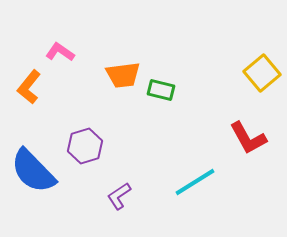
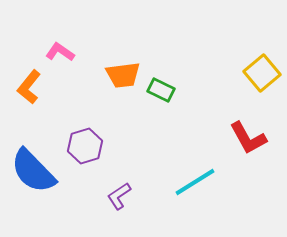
green rectangle: rotated 12 degrees clockwise
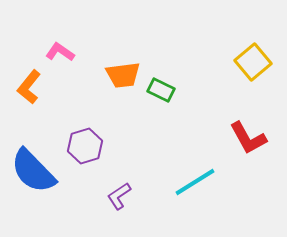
yellow square: moved 9 px left, 11 px up
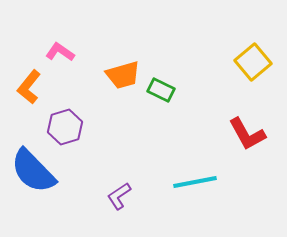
orange trapezoid: rotated 9 degrees counterclockwise
red L-shape: moved 1 px left, 4 px up
purple hexagon: moved 20 px left, 19 px up
cyan line: rotated 21 degrees clockwise
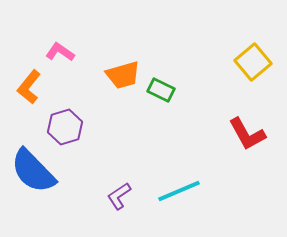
cyan line: moved 16 px left, 9 px down; rotated 12 degrees counterclockwise
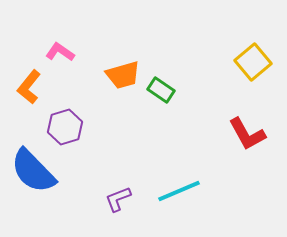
green rectangle: rotated 8 degrees clockwise
purple L-shape: moved 1 px left, 3 px down; rotated 12 degrees clockwise
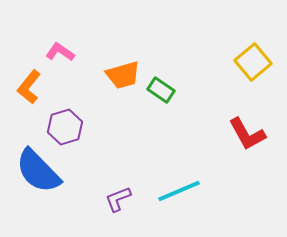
blue semicircle: moved 5 px right
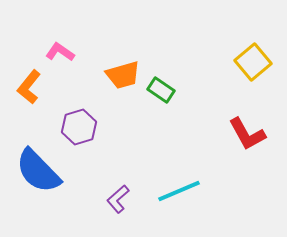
purple hexagon: moved 14 px right
purple L-shape: rotated 20 degrees counterclockwise
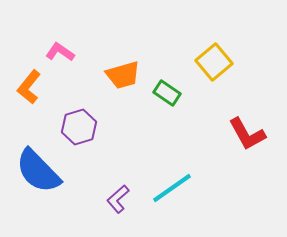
yellow square: moved 39 px left
green rectangle: moved 6 px right, 3 px down
cyan line: moved 7 px left, 3 px up; rotated 12 degrees counterclockwise
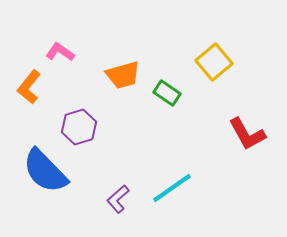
blue semicircle: moved 7 px right
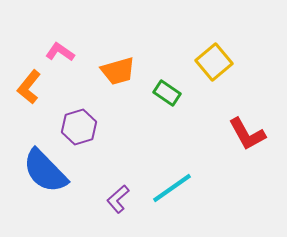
orange trapezoid: moved 5 px left, 4 px up
